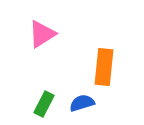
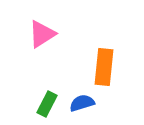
green rectangle: moved 3 px right
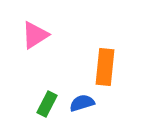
pink triangle: moved 7 px left, 1 px down
orange rectangle: moved 1 px right
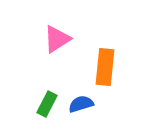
pink triangle: moved 22 px right, 4 px down
blue semicircle: moved 1 px left, 1 px down
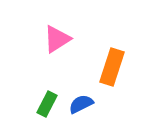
orange rectangle: moved 7 px right; rotated 12 degrees clockwise
blue semicircle: rotated 10 degrees counterclockwise
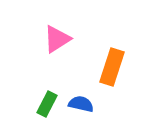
blue semicircle: rotated 40 degrees clockwise
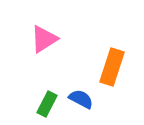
pink triangle: moved 13 px left
blue semicircle: moved 5 px up; rotated 15 degrees clockwise
